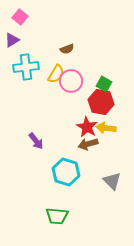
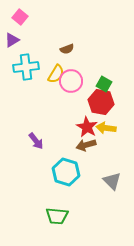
brown arrow: moved 2 px left, 1 px down
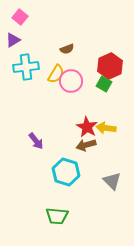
purple triangle: moved 1 px right
red hexagon: moved 9 px right, 36 px up; rotated 25 degrees clockwise
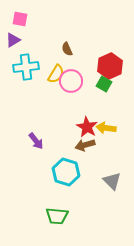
pink square: moved 2 px down; rotated 28 degrees counterclockwise
brown semicircle: rotated 88 degrees clockwise
brown arrow: moved 1 px left
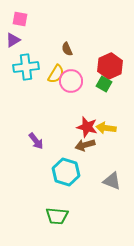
red star: rotated 15 degrees counterclockwise
gray triangle: rotated 24 degrees counterclockwise
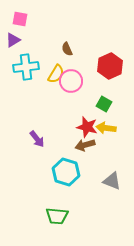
green square: moved 20 px down
purple arrow: moved 1 px right, 2 px up
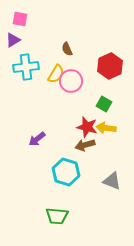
purple arrow: rotated 90 degrees clockwise
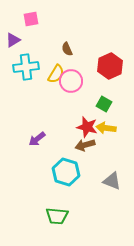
pink square: moved 11 px right; rotated 21 degrees counterclockwise
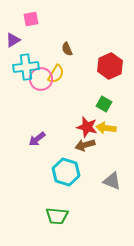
pink circle: moved 30 px left, 2 px up
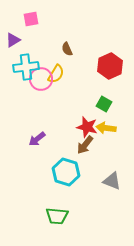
brown arrow: rotated 36 degrees counterclockwise
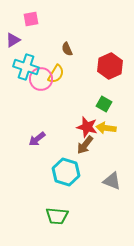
cyan cross: rotated 25 degrees clockwise
